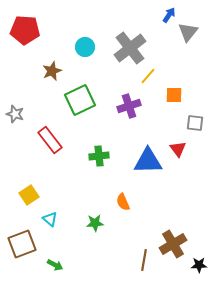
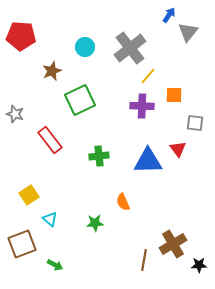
red pentagon: moved 4 px left, 6 px down
purple cross: moved 13 px right; rotated 20 degrees clockwise
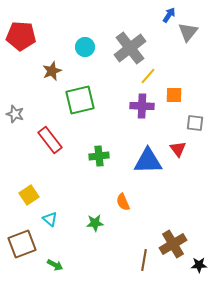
green square: rotated 12 degrees clockwise
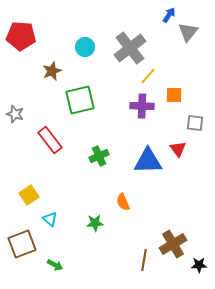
green cross: rotated 18 degrees counterclockwise
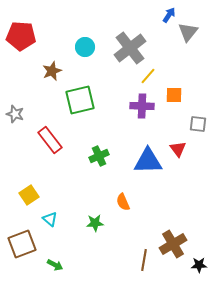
gray square: moved 3 px right, 1 px down
